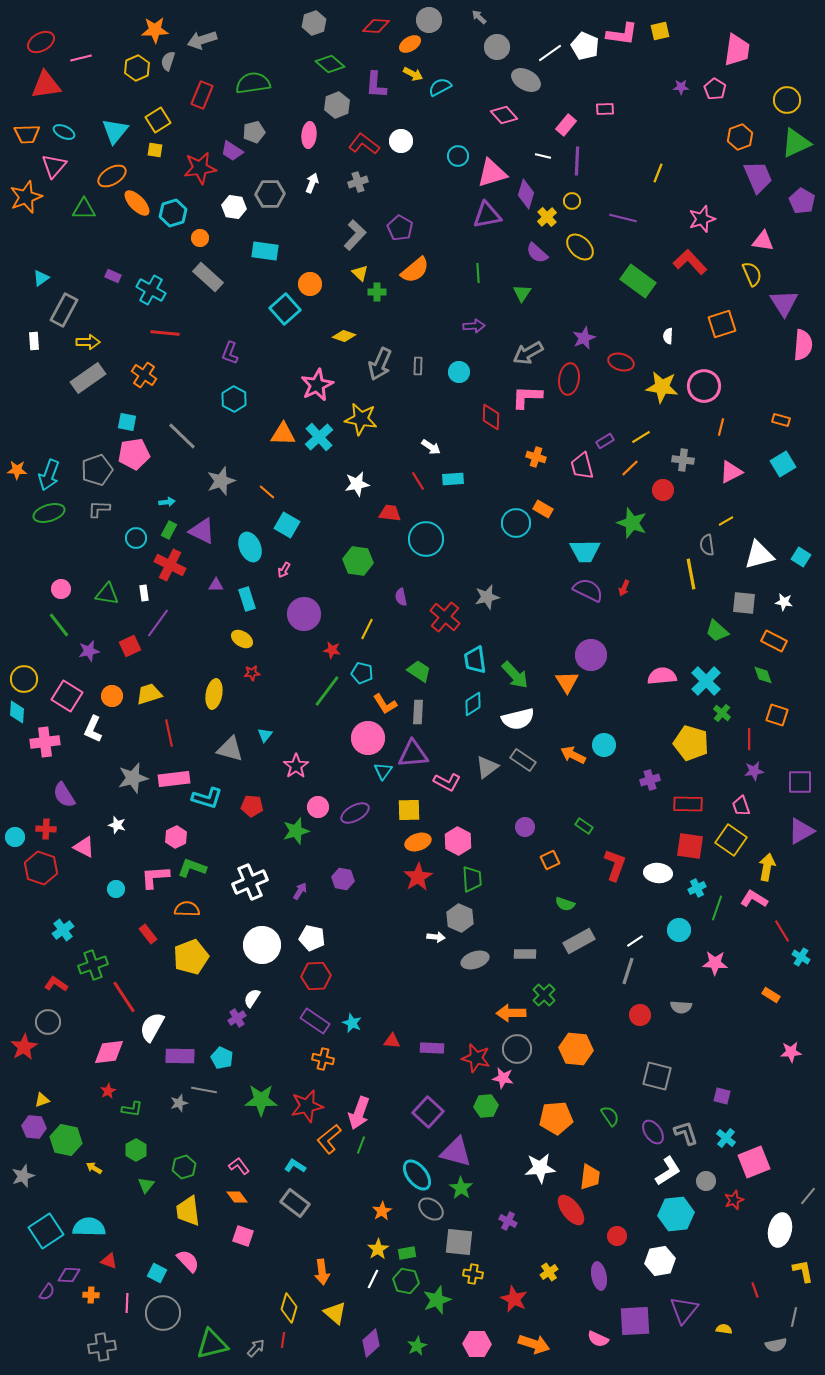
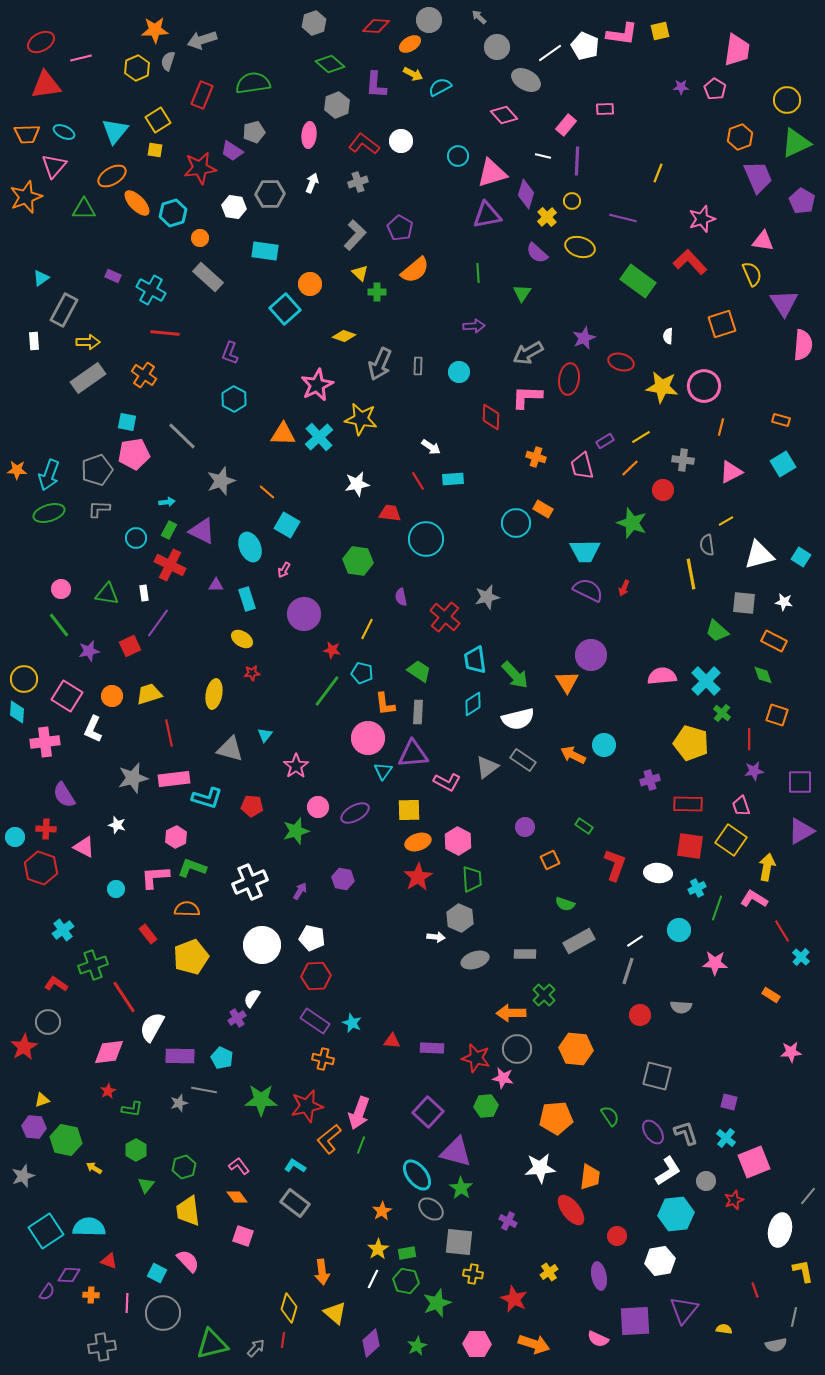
yellow ellipse at (580, 247): rotated 28 degrees counterclockwise
orange L-shape at (385, 704): rotated 25 degrees clockwise
cyan cross at (801, 957): rotated 12 degrees clockwise
purple square at (722, 1096): moved 7 px right, 6 px down
green star at (437, 1300): moved 3 px down
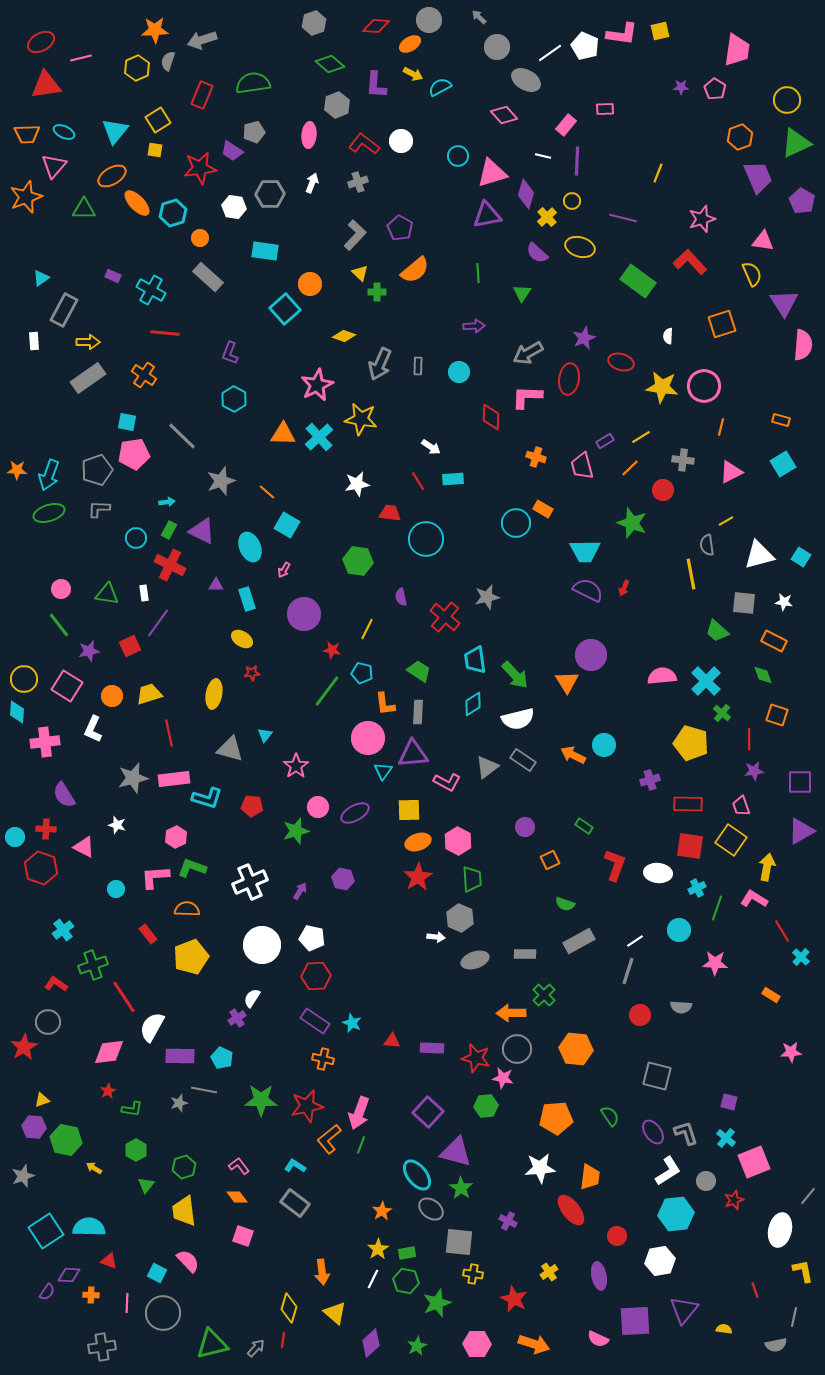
pink square at (67, 696): moved 10 px up
yellow trapezoid at (188, 1211): moved 4 px left
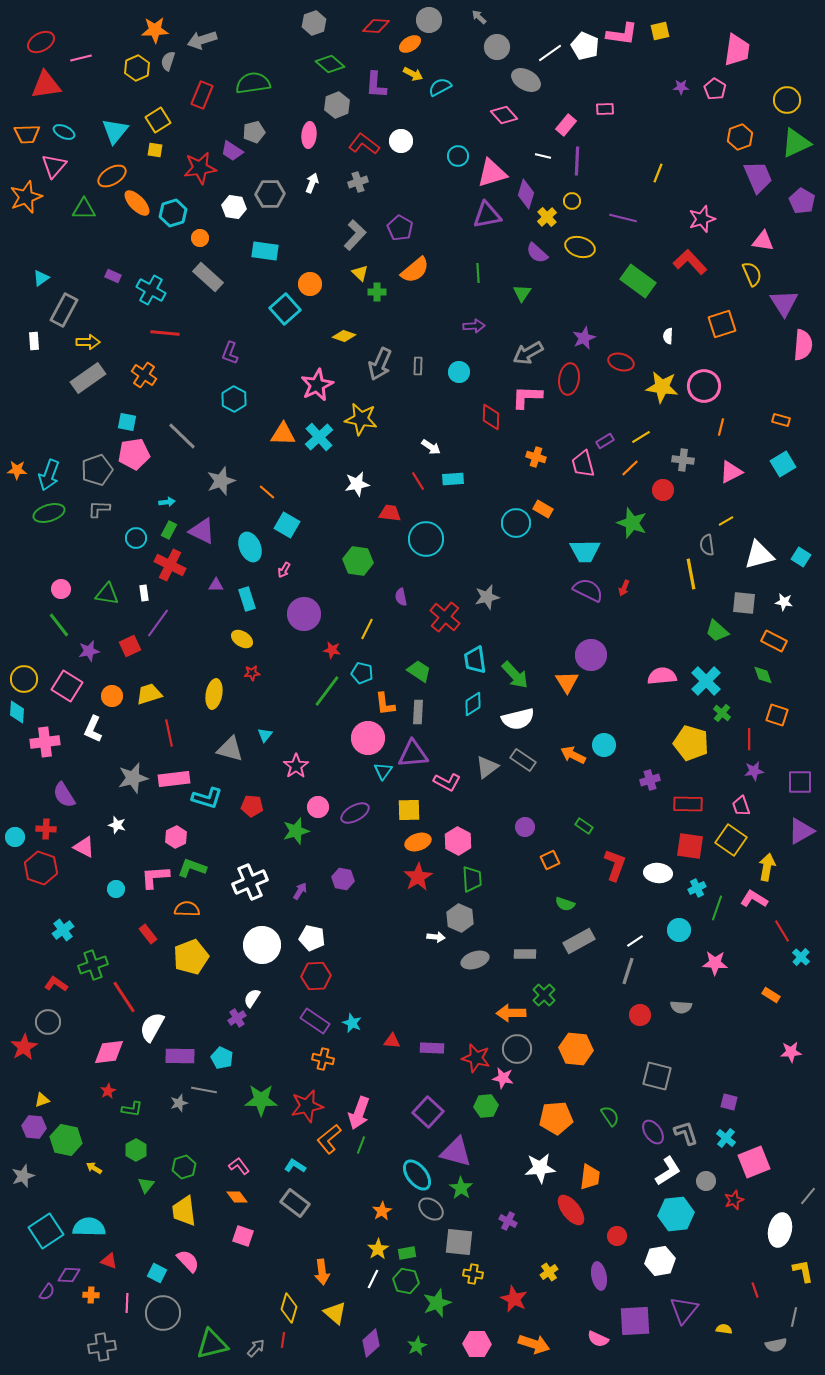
pink trapezoid at (582, 466): moved 1 px right, 2 px up
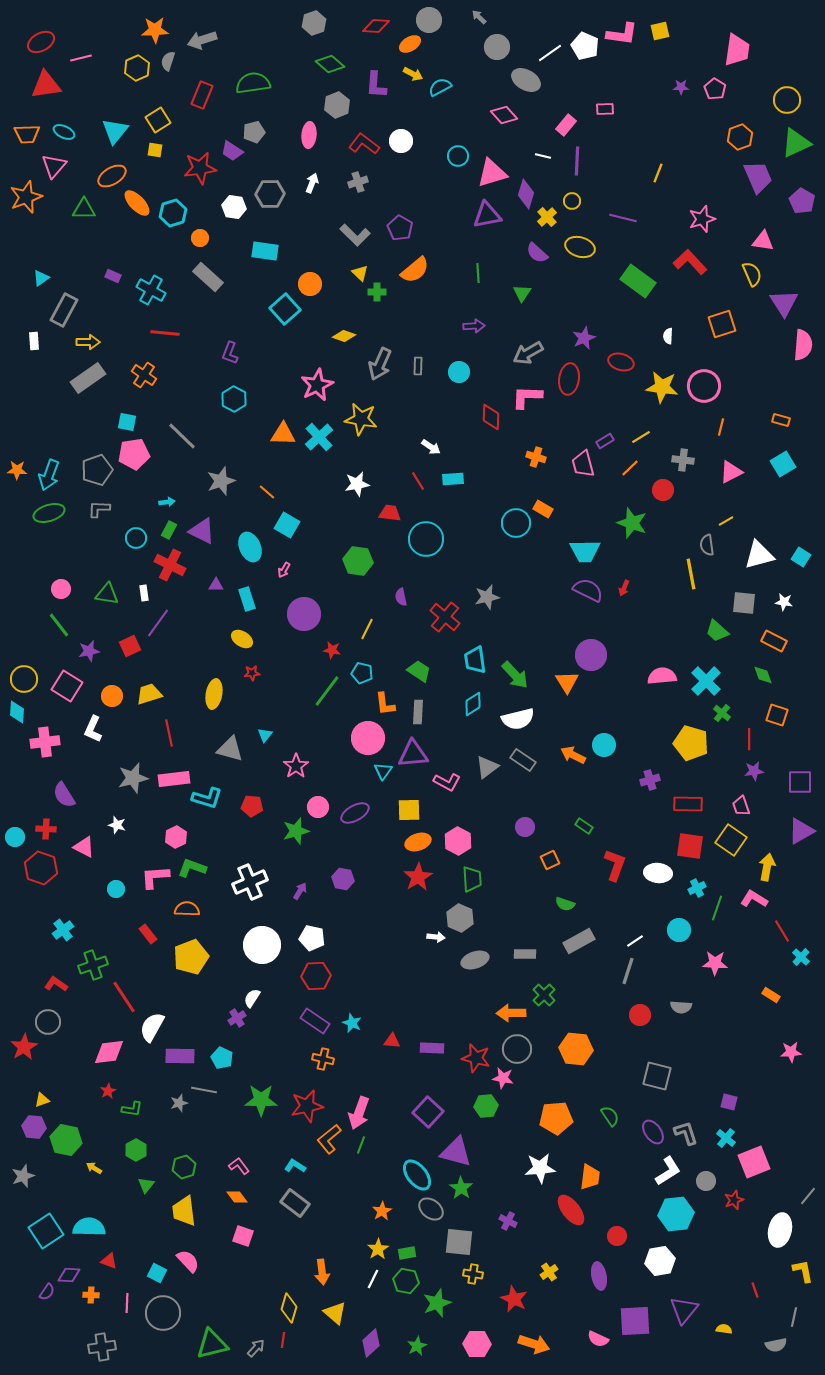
gray L-shape at (355, 235): rotated 92 degrees clockwise
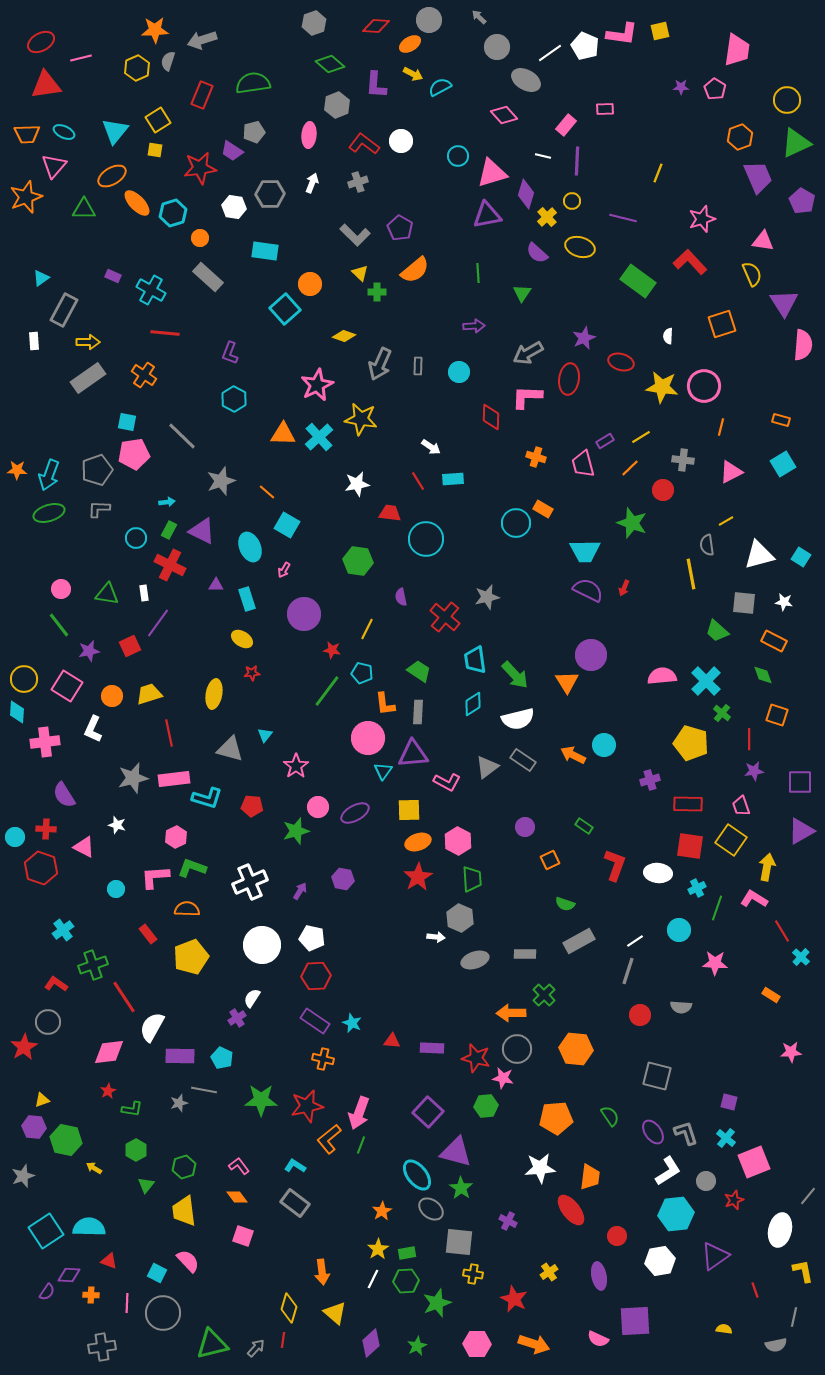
green hexagon at (406, 1281): rotated 15 degrees counterclockwise
purple triangle at (684, 1310): moved 31 px right, 54 px up; rotated 16 degrees clockwise
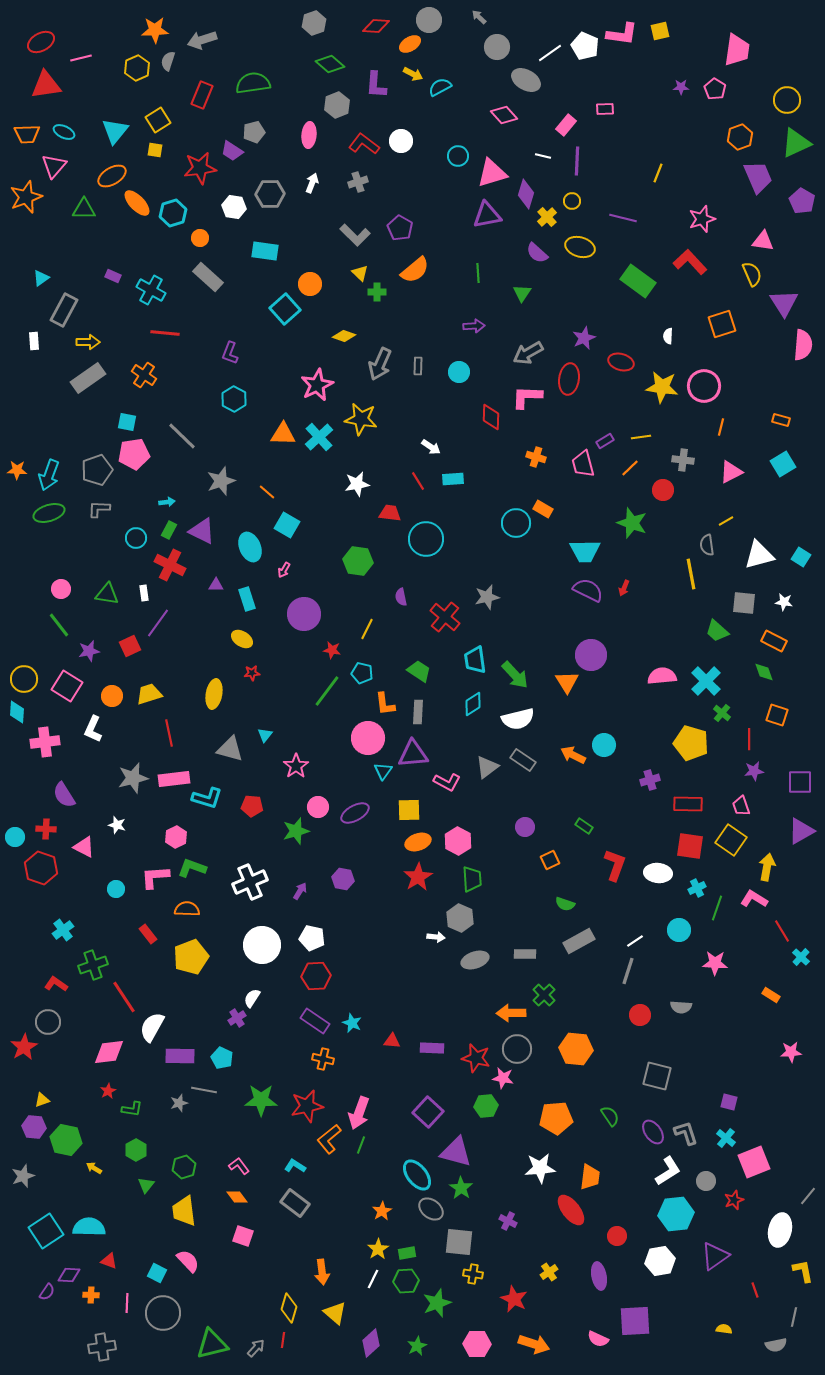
yellow line at (641, 437): rotated 24 degrees clockwise
green diamond at (763, 675): moved 1 px right, 3 px up
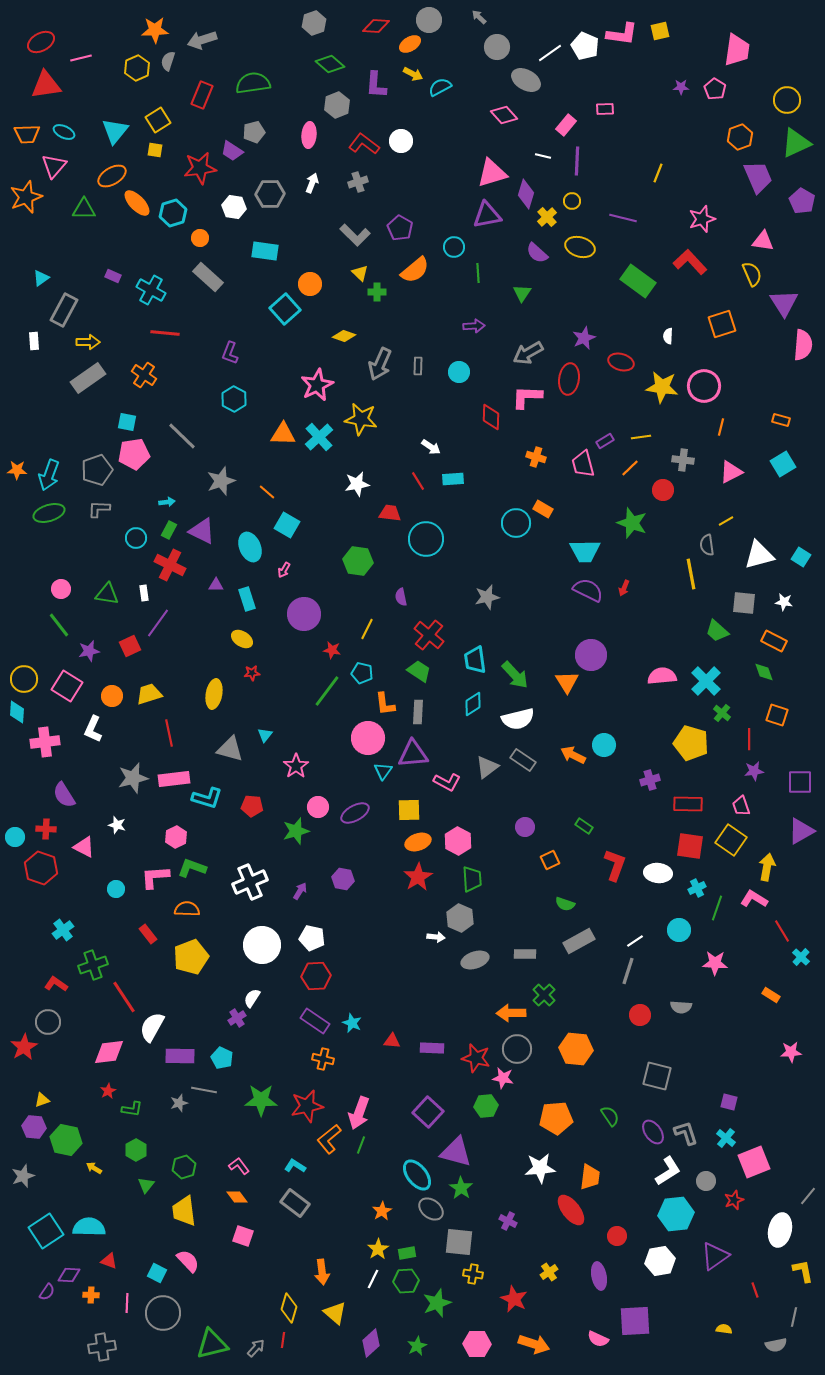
cyan circle at (458, 156): moved 4 px left, 91 px down
red cross at (445, 617): moved 16 px left, 18 px down
